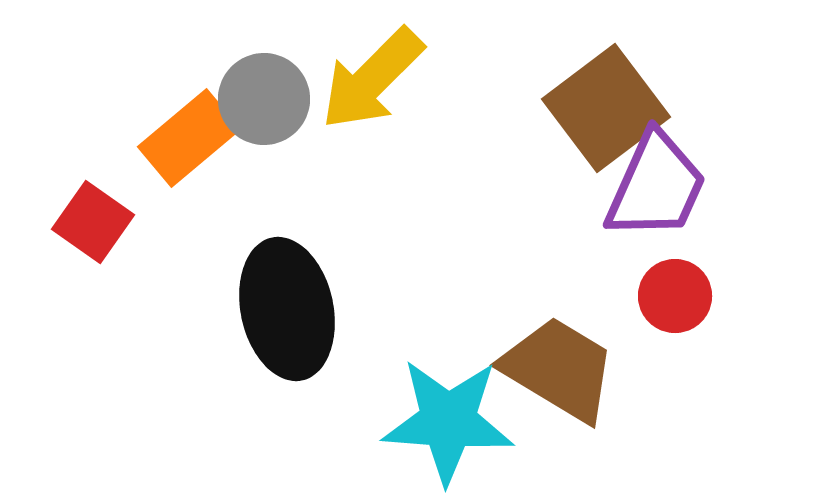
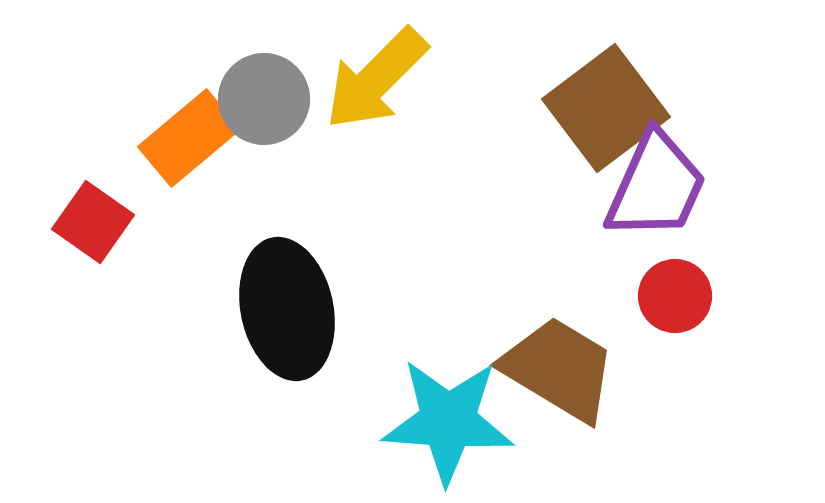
yellow arrow: moved 4 px right
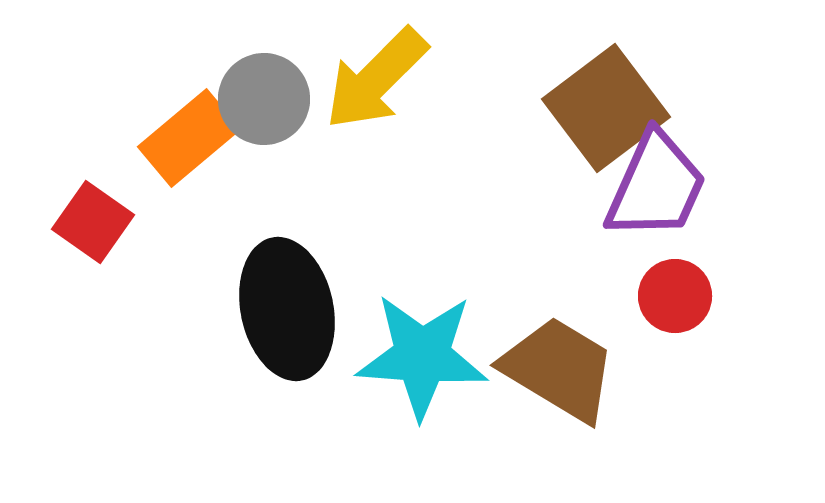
cyan star: moved 26 px left, 65 px up
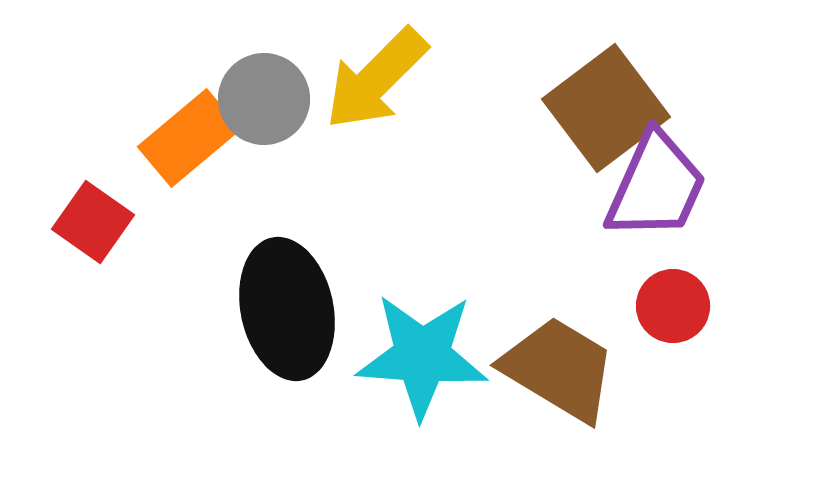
red circle: moved 2 px left, 10 px down
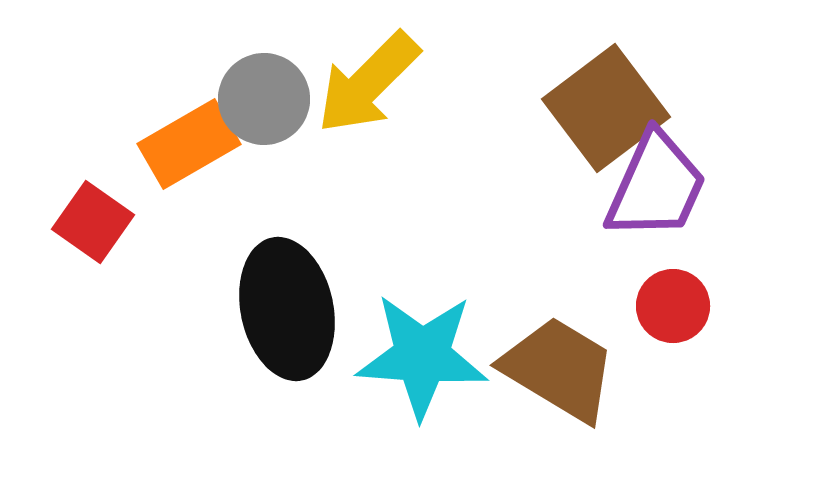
yellow arrow: moved 8 px left, 4 px down
orange rectangle: moved 6 px down; rotated 10 degrees clockwise
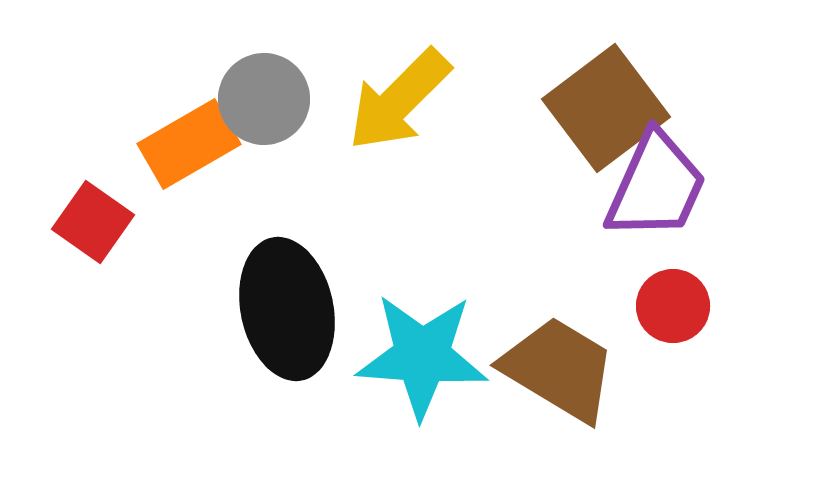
yellow arrow: moved 31 px right, 17 px down
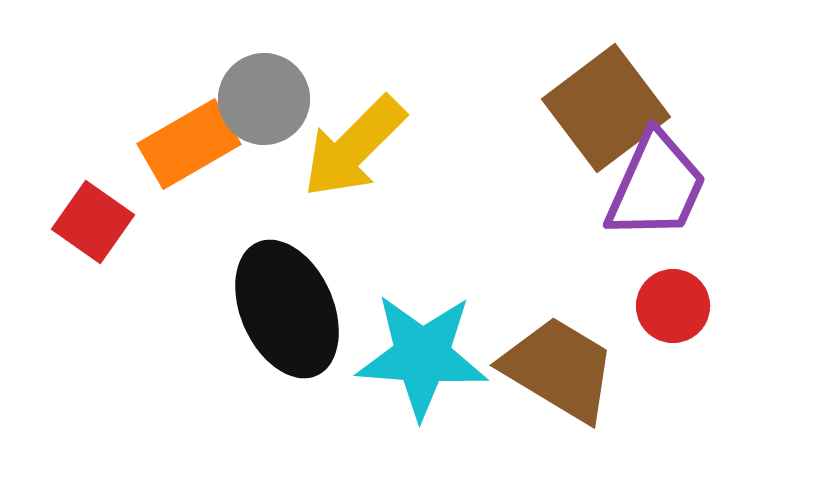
yellow arrow: moved 45 px left, 47 px down
black ellipse: rotated 12 degrees counterclockwise
